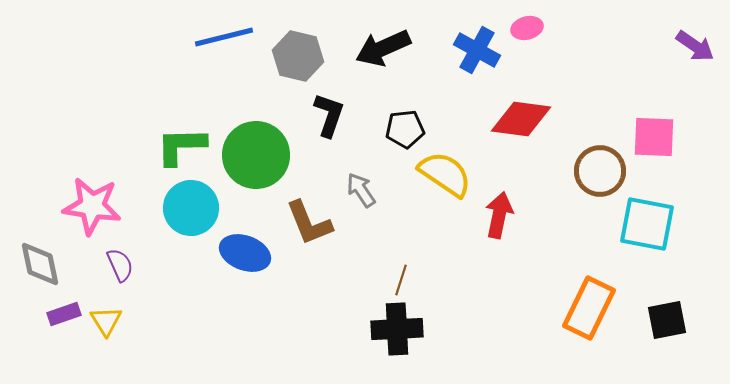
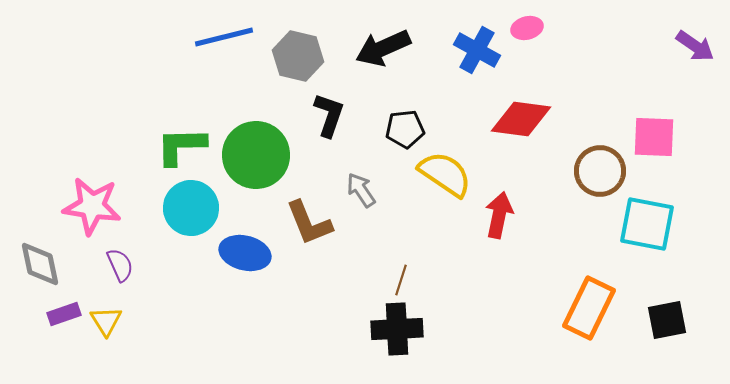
blue ellipse: rotated 6 degrees counterclockwise
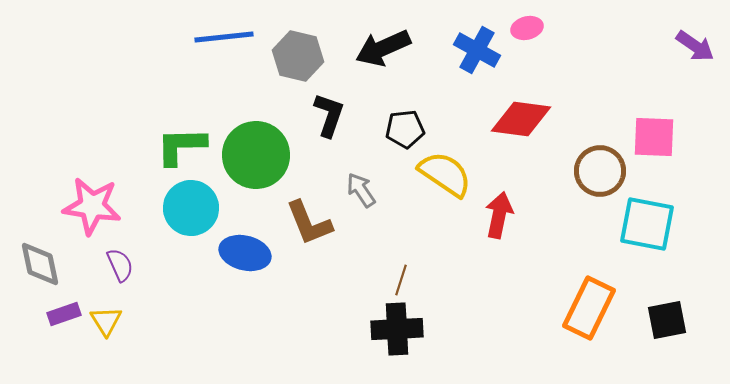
blue line: rotated 8 degrees clockwise
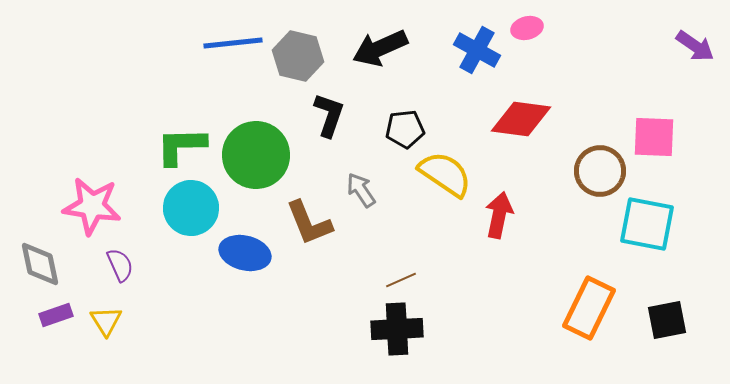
blue line: moved 9 px right, 6 px down
black arrow: moved 3 px left
brown line: rotated 48 degrees clockwise
purple rectangle: moved 8 px left, 1 px down
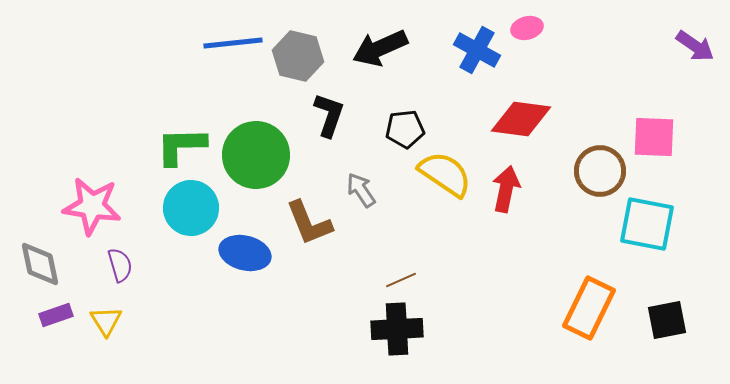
red arrow: moved 7 px right, 26 px up
purple semicircle: rotated 8 degrees clockwise
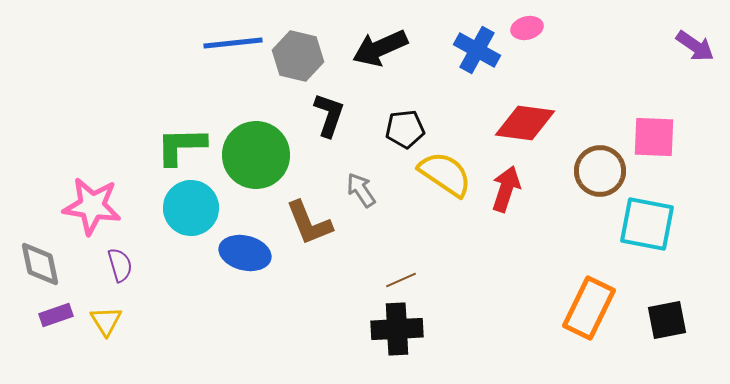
red diamond: moved 4 px right, 4 px down
red arrow: rotated 6 degrees clockwise
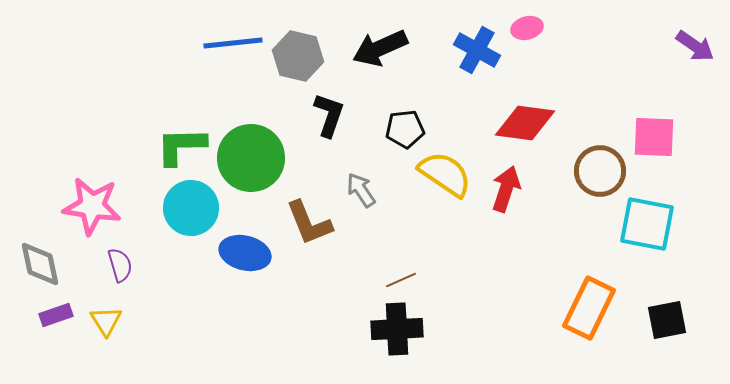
green circle: moved 5 px left, 3 px down
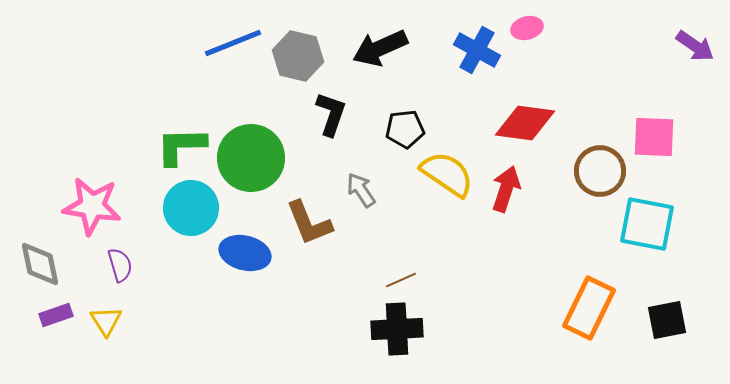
blue line: rotated 16 degrees counterclockwise
black L-shape: moved 2 px right, 1 px up
yellow semicircle: moved 2 px right
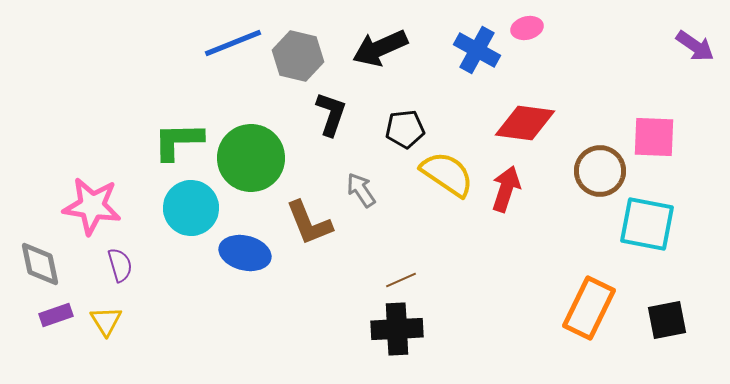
green L-shape: moved 3 px left, 5 px up
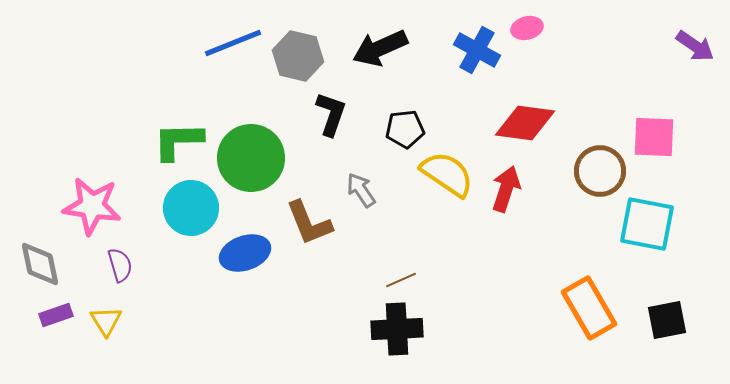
blue ellipse: rotated 33 degrees counterclockwise
orange rectangle: rotated 56 degrees counterclockwise
